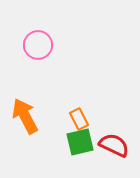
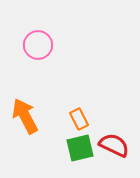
green square: moved 6 px down
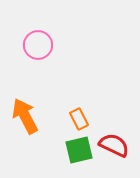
green square: moved 1 px left, 2 px down
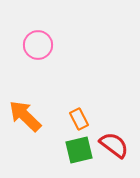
orange arrow: rotated 18 degrees counterclockwise
red semicircle: rotated 12 degrees clockwise
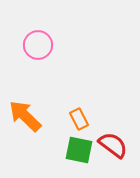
red semicircle: moved 1 px left
green square: rotated 24 degrees clockwise
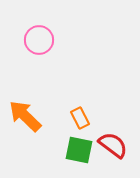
pink circle: moved 1 px right, 5 px up
orange rectangle: moved 1 px right, 1 px up
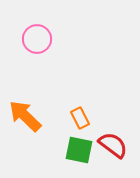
pink circle: moved 2 px left, 1 px up
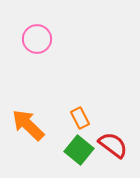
orange arrow: moved 3 px right, 9 px down
green square: rotated 28 degrees clockwise
